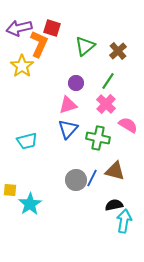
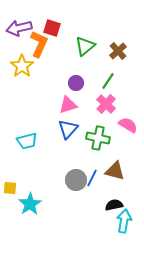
yellow square: moved 2 px up
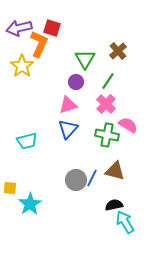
green triangle: moved 13 px down; rotated 20 degrees counterclockwise
purple circle: moved 1 px up
green cross: moved 9 px right, 3 px up
cyan arrow: moved 1 px right, 1 px down; rotated 40 degrees counterclockwise
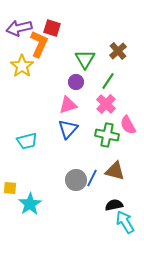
pink semicircle: rotated 150 degrees counterclockwise
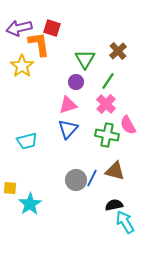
orange L-shape: rotated 32 degrees counterclockwise
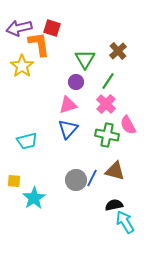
yellow square: moved 4 px right, 7 px up
cyan star: moved 4 px right, 6 px up
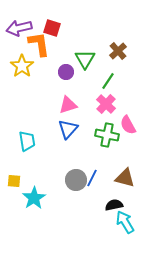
purple circle: moved 10 px left, 10 px up
cyan trapezoid: rotated 85 degrees counterclockwise
brown triangle: moved 10 px right, 7 px down
